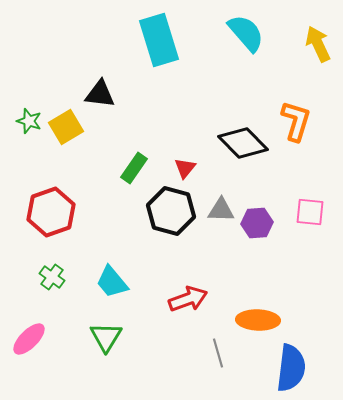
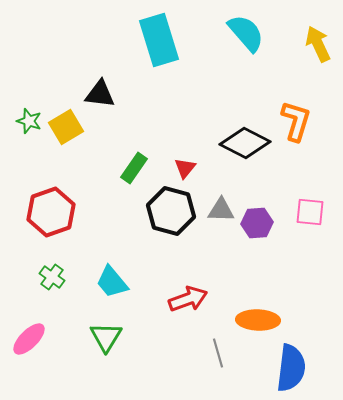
black diamond: moved 2 px right; rotated 18 degrees counterclockwise
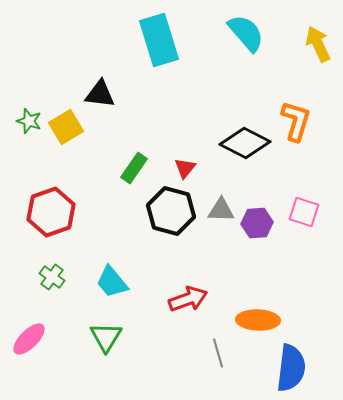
pink square: moved 6 px left; rotated 12 degrees clockwise
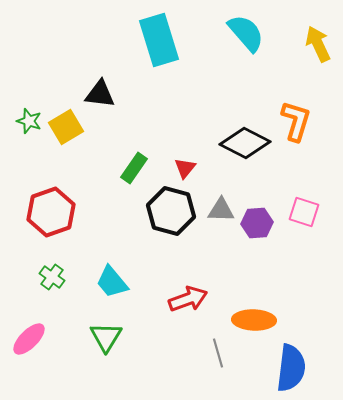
orange ellipse: moved 4 px left
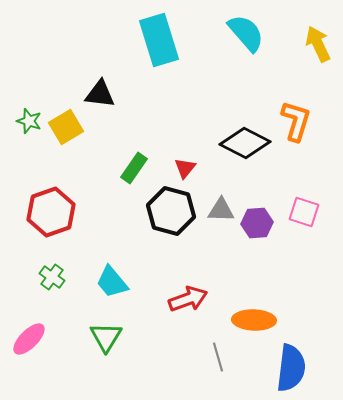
gray line: moved 4 px down
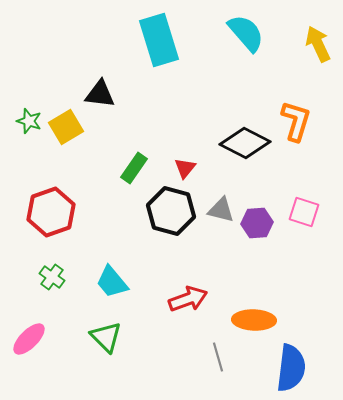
gray triangle: rotated 12 degrees clockwise
green triangle: rotated 16 degrees counterclockwise
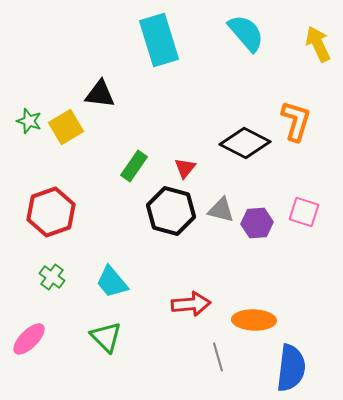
green rectangle: moved 2 px up
red arrow: moved 3 px right, 5 px down; rotated 15 degrees clockwise
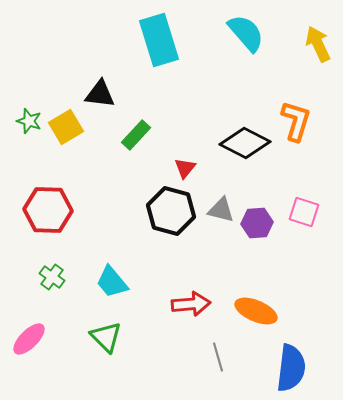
green rectangle: moved 2 px right, 31 px up; rotated 8 degrees clockwise
red hexagon: moved 3 px left, 2 px up; rotated 21 degrees clockwise
orange ellipse: moved 2 px right, 9 px up; rotated 21 degrees clockwise
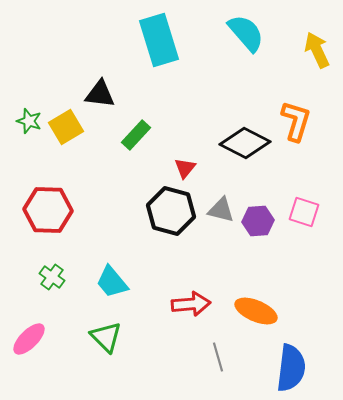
yellow arrow: moved 1 px left, 6 px down
purple hexagon: moved 1 px right, 2 px up
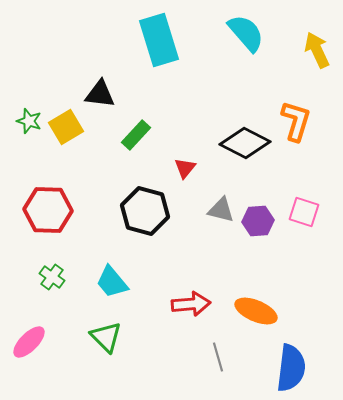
black hexagon: moved 26 px left
pink ellipse: moved 3 px down
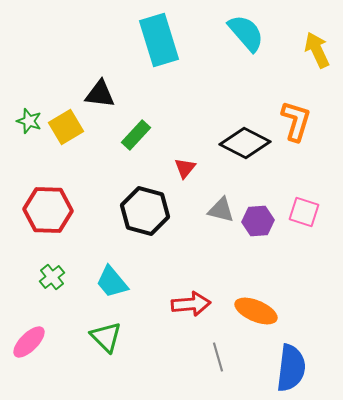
green cross: rotated 15 degrees clockwise
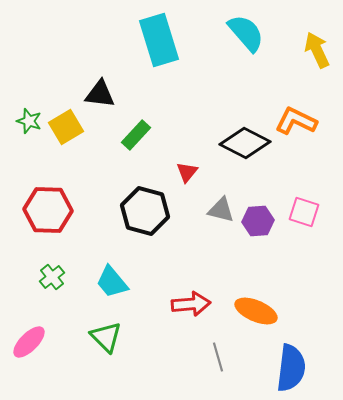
orange L-shape: rotated 81 degrees counterclockwise
red triangle: moved 2 px right, 4 px down
